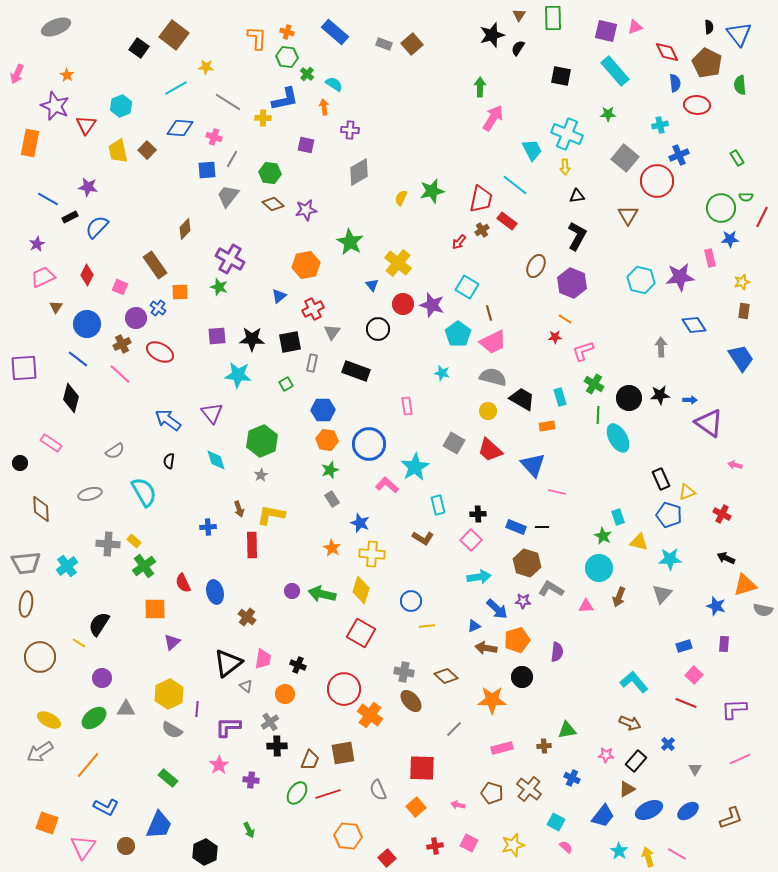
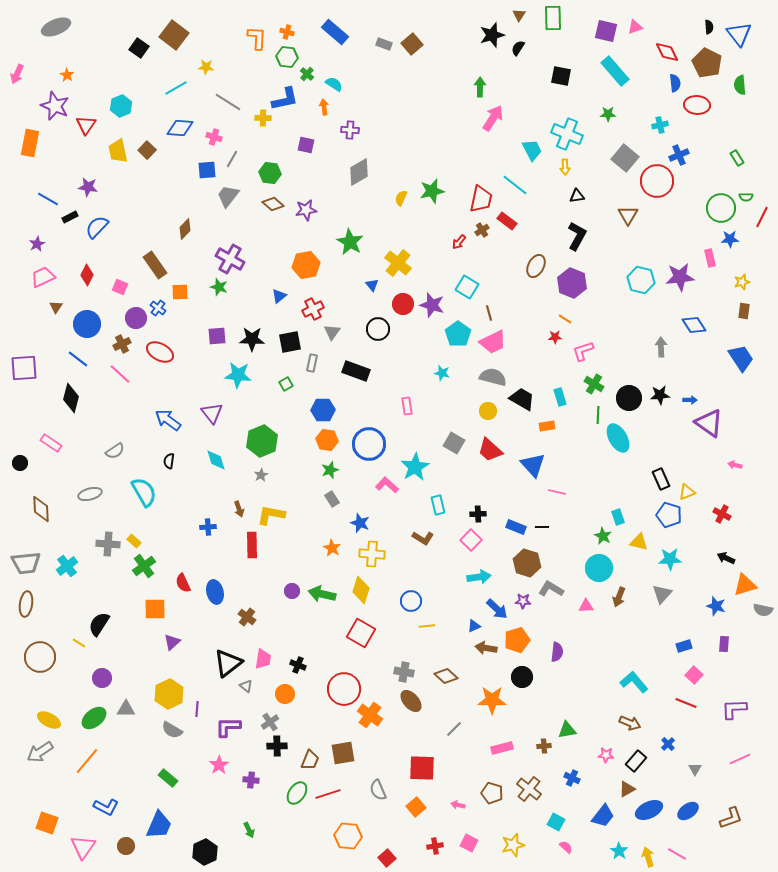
orange line at (88, 765): moved 1 px left, 4 px up
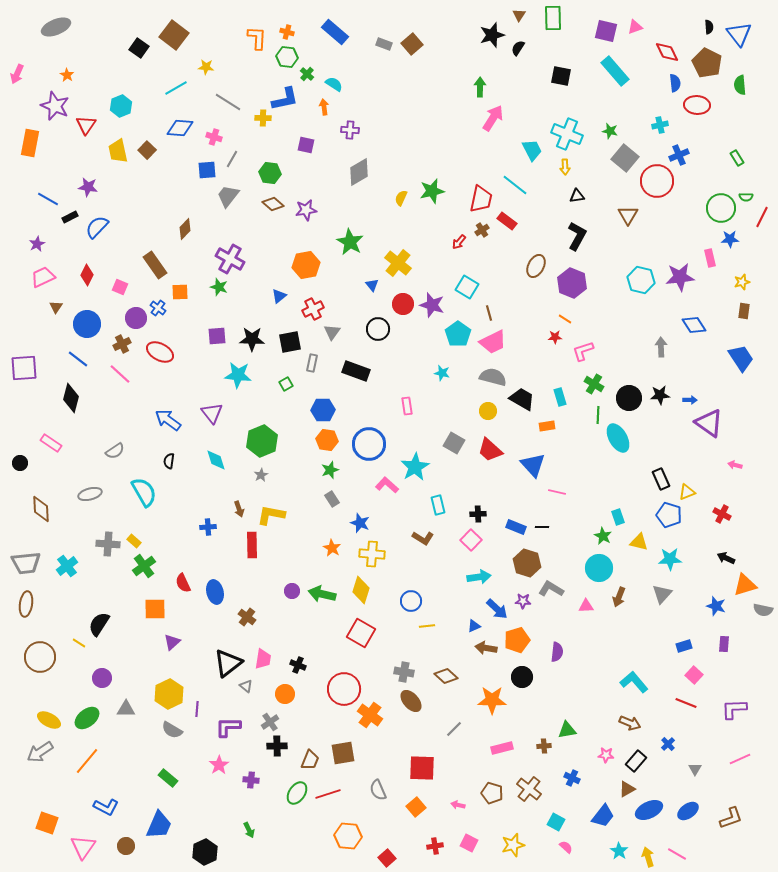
green star at (608, 114): moved 2 px right, 17 px down; rotated 14 degrees clockwise
green ellipse at (94, 718): moved 7 px left
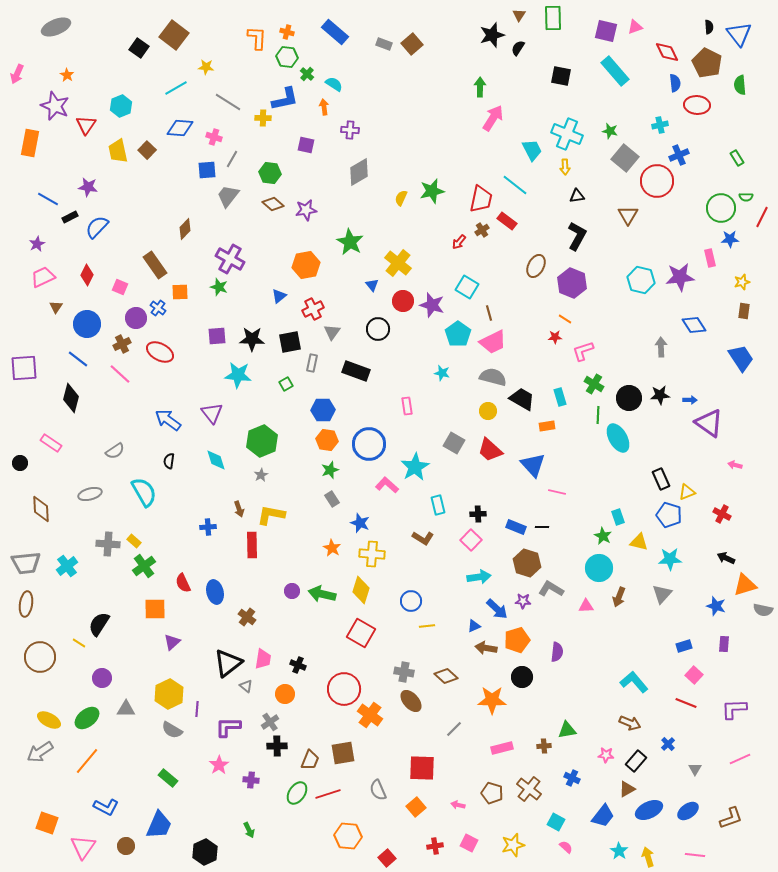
red circle at (403, 304): moved 3 px up
pink line at (677, 854): moved 18 px right, 1 px down; rotated 24 degrees counterclockwise
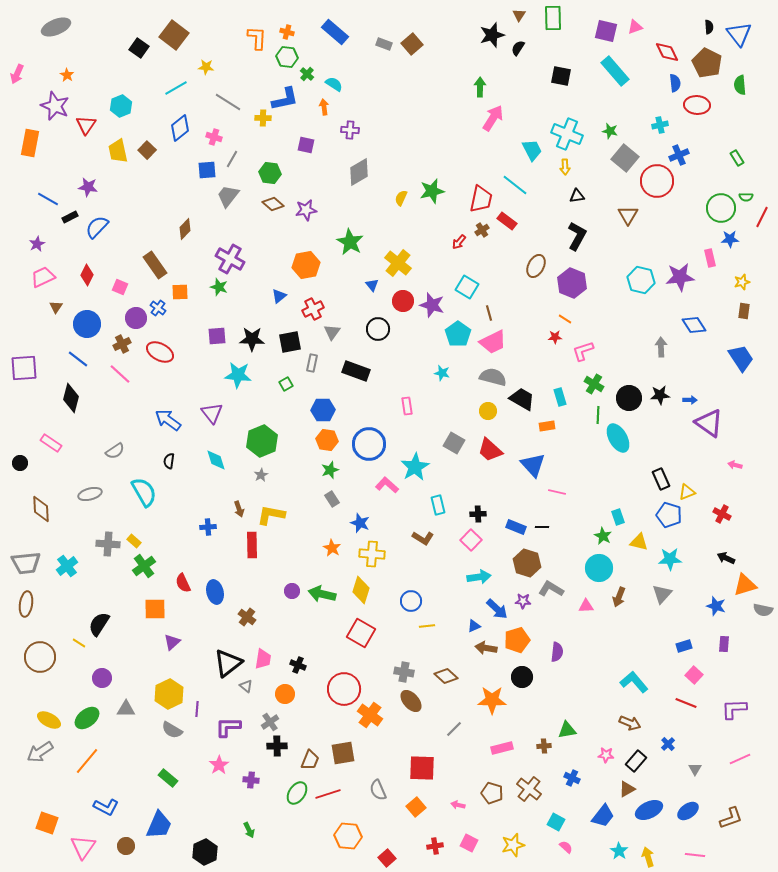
blue diamond at (180, 128): rotated 44 degrees counterclockwise
